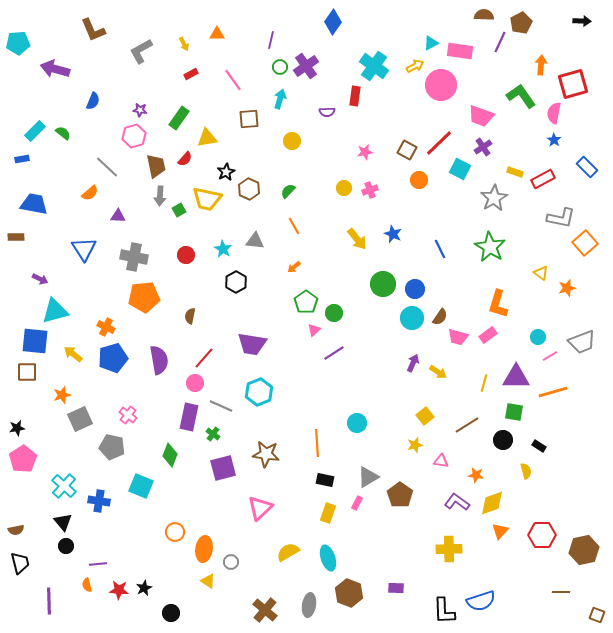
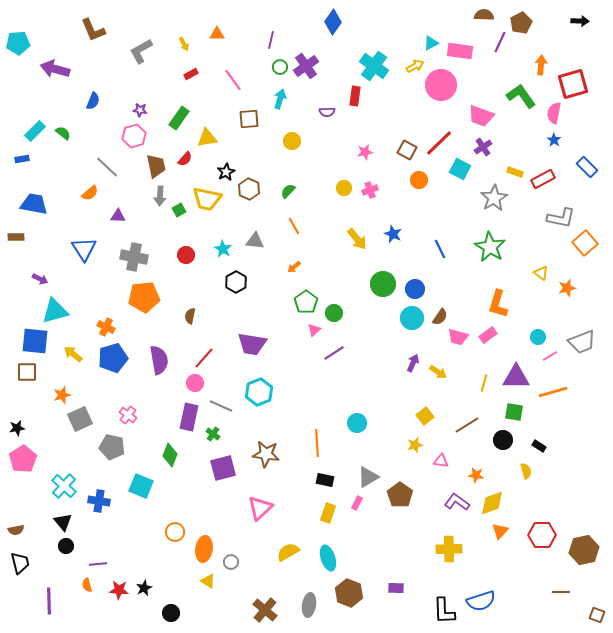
black arrow at (582, 21): moved 2 px left
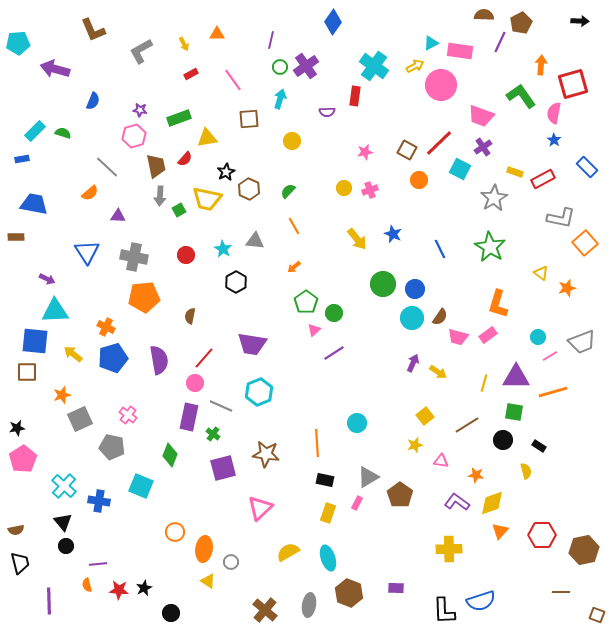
green rectangle at (179, 118): rotated 35 degrees clockwise
green semicircle at (63, 133): rotated 21 degrees counterclockwise
blue triangle at (84, 249): moved 3 px right, 3 px down
purple arrow at (40, 279): moved 7 px right
cyan triangle at (55, 311): rotated 12 degrees clockwise
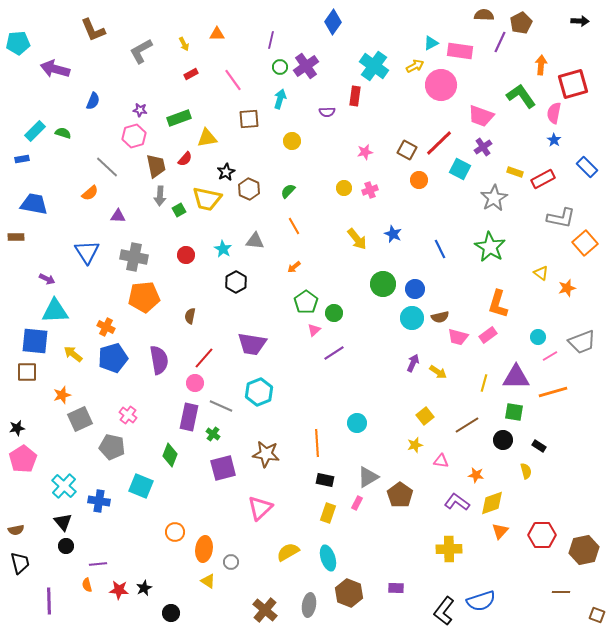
brown semicircle at (440, 317): rotated 42 degrees clockwise
black L-shape at (444, 611): rotated 40 degrees clockwise
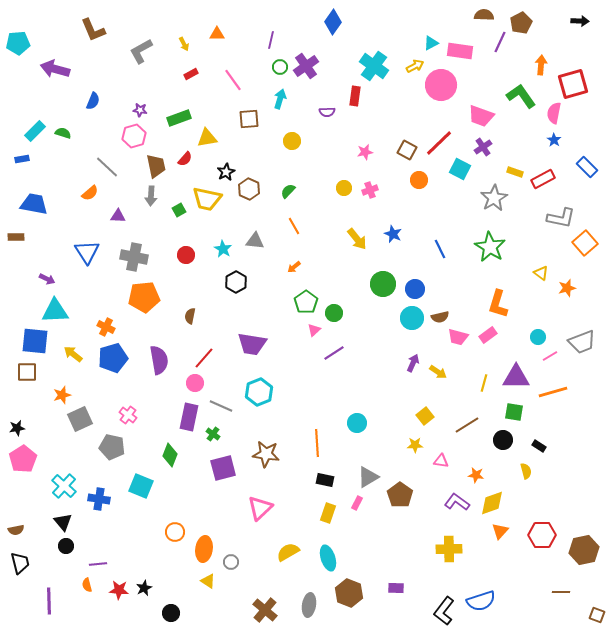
gray arrow at (160, 196): moved 9 px left
yellow star at (415, 445): rotated 14 degrees clockwise
blue cross at (99, 501): moved 2 px up
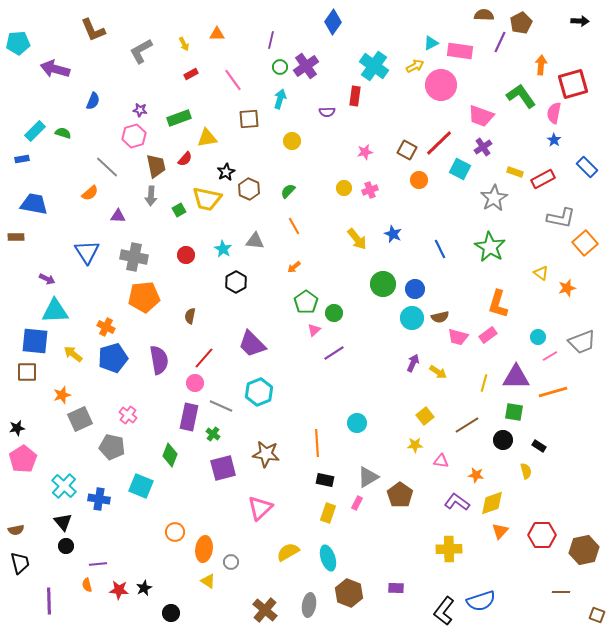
purple trapezoid at (252, 344): rotated 36 degrees clockwise
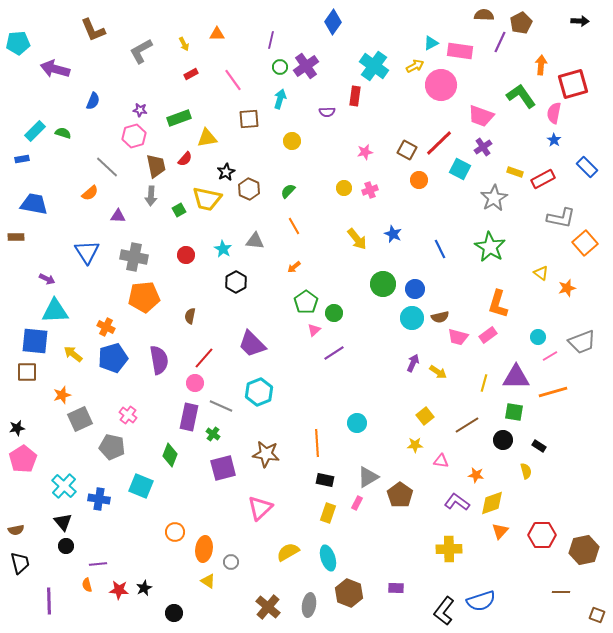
brown cross at (265, 610): moved 3 px right, 3 px up
black circle at (171, 613): moved 3 px right
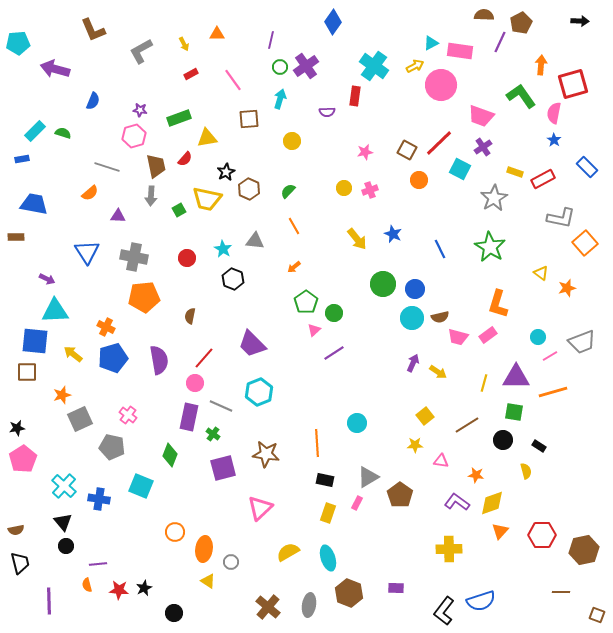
gray line at (107, 167): rotated 25 degrees counterclockwise
red circle at (186, 255): moved 1 px right, 3 px down
black hexagon at (236, 282): moved 3 px left, 3 px up; rotated 10 degrees counterclockwise
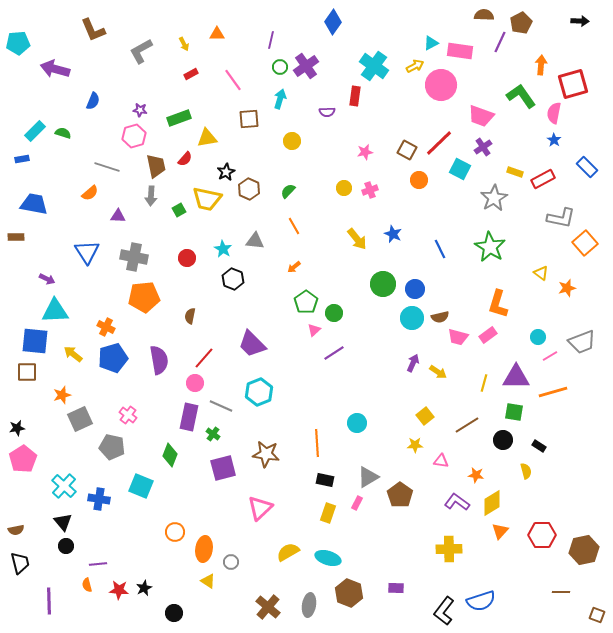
yellow diamond at (492, 503): rotated 12 degrees counterclockwise
cyan ellipse at (328, 558): rotated 55 degrees counterclockwise
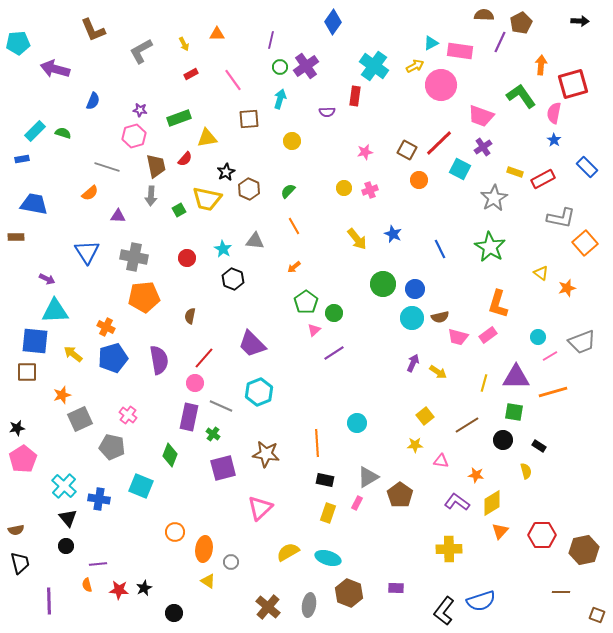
black triangle at (63, 522): moved 5 px right, 4 px up
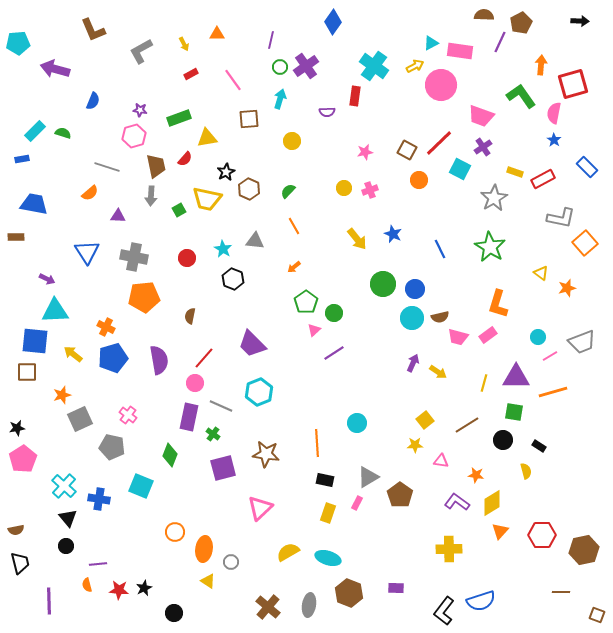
yellow square at (425, 416): moved 4 px down
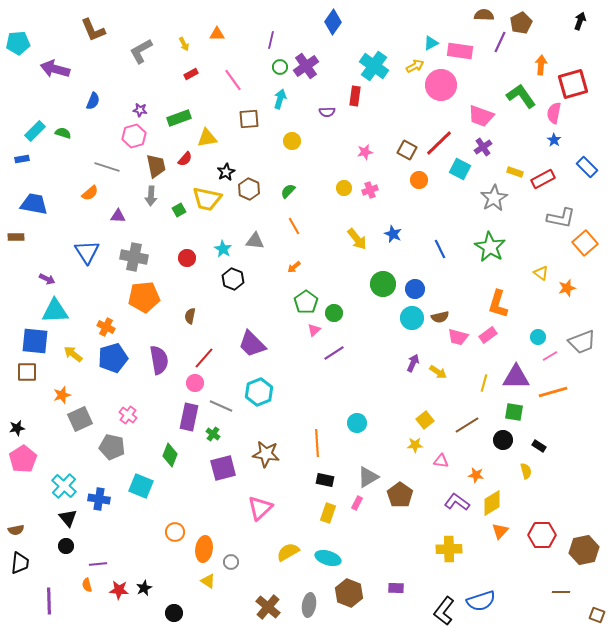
black arrow at (580, 21): rotated 72 degrees counterclockwise
black trapezoid at (20, 563): rotated 20 degrees clockwise
